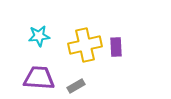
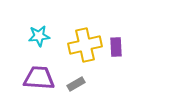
gray rectangle: moved 2 px up
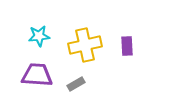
purple rectangle: moved 11 px right, 1 px up
purple trapezoid: moved 2 px left, 3 px up
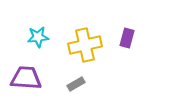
cyan star: moved 1 px left, 1 px down
purple rectangle: moved 8 px up; rotated 18 degrees clockwise
purple trapezoid: moved 11 px left, 3 px down
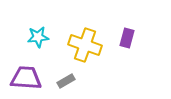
yellow cross: rotated 32 degrees clockwise
gray rectangle: moved 10 px left, 3 px up
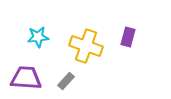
purple rectangle: moved 1 px right, 1 px up
yellow cross: moved 1 px right, 1 px down
gray rectangle: rotated 18 degrees counterclockwise
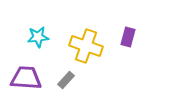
gray rectangle: moved 1 px up
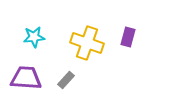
cyan star: moved 4 px left
yellow cross: moved 1 px right, 3 px up
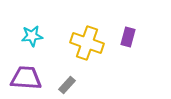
cyan star: moved 2 px left, 1 px up
gray rectangle: moved 1 px right, 5 px down
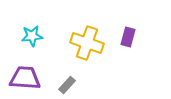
purple trapezoid: moved 1 px left
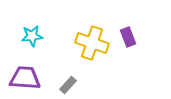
purple rectangle: rotated 36 degrees counterclockwise
yellow cross: moved 5 px right
gray rectangle: moved 1 px right
